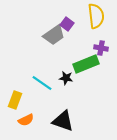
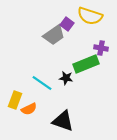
yellow semicircle: moved 6 px left; rotated 115 degrees clockwise
orange semicircle: moved 3 px right, 11 px up
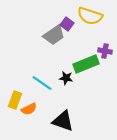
purple cross: moved 4 px right, 3 px down
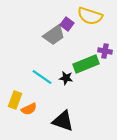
cyan line: moved 6 px up
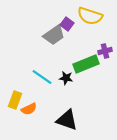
purple cross: rotated 24 degrees counterclockwise
black triangle: moved 4 px right, 1 px up
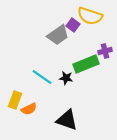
purple square: moved 6 px right, 1 px down
gray trapezoid: moved 4 px right
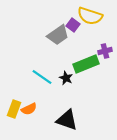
black star: rotated 16 degrees clockwise
yellow rectangle: moved 1 px left, 9 px down
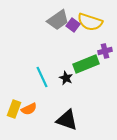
yellow semicircle: moved 6 px down
gray trapezoid: moved 15 px up
cyan line: rotated 30 degrees clockwise
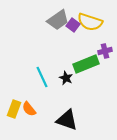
orange semicircle: rotated 77 degrees clockwise
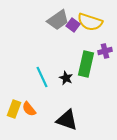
green rectangle: rotated 55 degrees counterclockwise
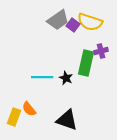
purple cross: moved 4 px left
green rectangle: moved 1 px up
cyan line: rotated 65 degrees counterclockwise
yellow rectangle: moved 8 px down
